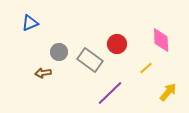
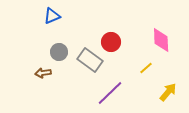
blue triangle: moved 22 px right, 7 px up
red circle: moved 6 px left, 2 px up
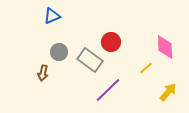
pink diamond: moved 4 px right, 7 px down
brown arrow: rotated 70 degrees counterclockwise
purple line: moved 2 px left, 3 px up
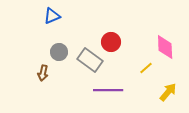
purple line: rotated 44 degrees clockwise
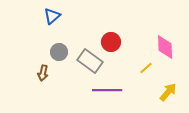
blue triangle: rotated 18 degrees counterclockwise
gray rectangle: moved 1 px down
purple line: moved 1 px left
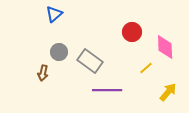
blue triangle: moved 2 px right, 2 px up
red circle: moved 21 px right, 10 px up
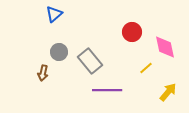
pink diamond: rotated 10 degrees counterclockwise
gray rectangle: rotated 15 degrees clockwise
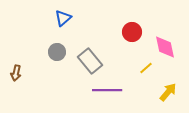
blue triangle: moved 9 px right, 4 px down
gray circle: moved 2 px left
brown arrow: moved 27 px left
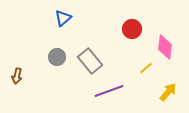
red circle: moved 3 px up
pink diamond: rotated 20 degrees clockwise
gray circle: moved 5 px down
brown arrow: moved 1 px right, 3 px down
purple line: moved 2 px right, 1 px down; rotated 20 degrees counterclockwise
